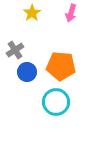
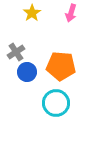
gray cross: moved 1 px right, 2 px down
cyan circle: moved 1 px down
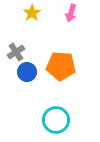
cyan circle: moved 17 px down
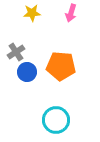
yellow star: rotated 30 degrees clockwise
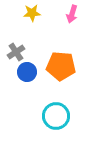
pink arrow: moved 1 px right, 1 px down
cyan circle: moved 4 px up
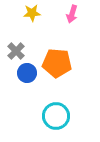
gray cross: moved 1 px up; rotated 12 degrees counterclockwise
orange pentagon: moved 4 px left, 3 px up
blue circle: moved 1 px down
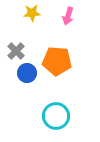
pink arrow: moved 4 px left, 2 px down
orange pentagon: moved 2 px up
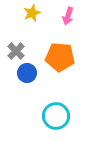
yellow star: rotated 18 degrees counterclockwise
orange pentagon: moved 3 px right, 4 px up
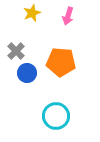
orange pentagon: moved 1 px right, 5 px down
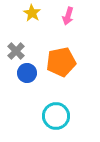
yellow star: rotated 18 degrees counterclockwise
orange pentagon: rotated 16 degrees counterclockwise
